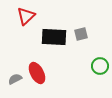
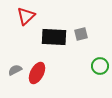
red ellipse: rotated 55 degrees clockwise
gray semicircle: moved 9 px up
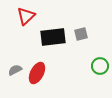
black rectangle: moved 1 px left; rotated 10 degrees counterclockwise
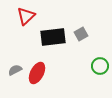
gray square: rotated 16 degrees counterclockwise
